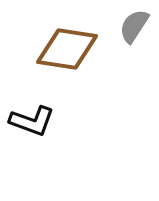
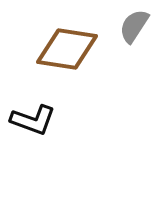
black L-shape: moved 1 px right, 1 px up
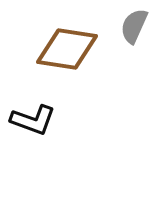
gray semicircle: rotated 9 degrees counterclockwise
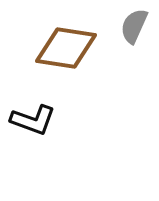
brown diamond: moved 1 px left, 1 px up
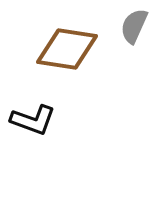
brown diamond: moved 1 px right, 1 px down
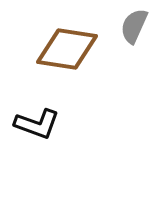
black L-shape: moved 4 px right, 4 px down
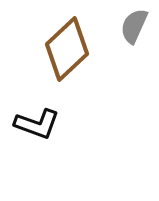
brown diamond: rotated 52 degrees counterclockwise
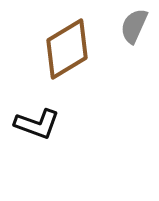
brown diamond: rotated 12 degrees clockwise
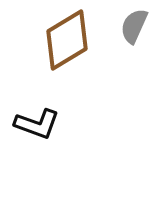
brown diamond: moved 9 px up
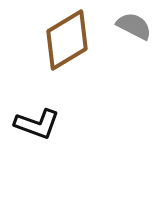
gray semicircle: rotated 93 degrees clockwise
